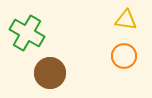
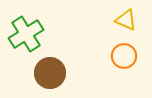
yellow triangle: rotated 15 degrees clockwise
green cross: moved 1 px left, 1 px down; rotated 28 degrees clockwise
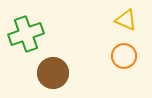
green cross: rotated 12 degrees clockwise
brown circle: moved 3 px right
